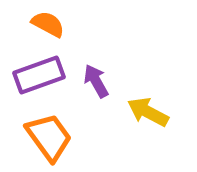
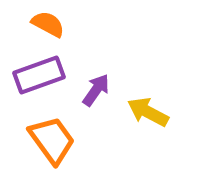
purple arrow: moved 9 px down; rotated 64 degrees clockwise
orange trapezoid: moved 3 px right, 3 px down
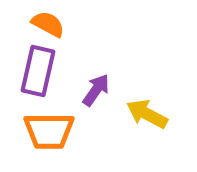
purple rectangle: moved 1 px left, 4 px up; rotated 57 degrees counterclockwise
yellow arrow: moved 1 px left, 2 px down
orange trapezoid: moved 3 px left, 9 px up; rotated 126 degrees clockwise
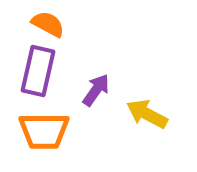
orange trapezoid: moved 5 px left
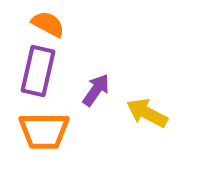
yellow arrow: moved 1 px up
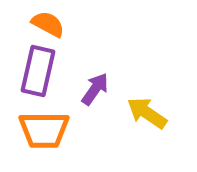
purple arrow: moved 1 px left, 1 px up
yellow arrow: rotated 6 degrees clockwise
orange trapezoid: moved 1 px up
